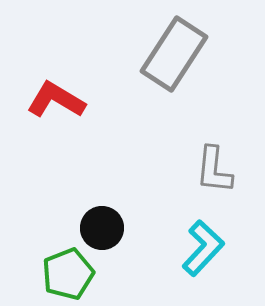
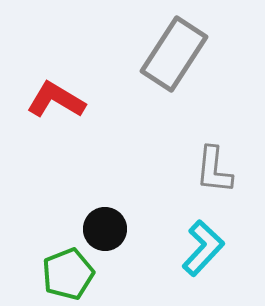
black circle: moved 3 px right, 1 px down
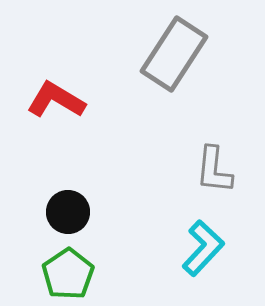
black circle: moved 37 px left, 17 px up
green pentagon: rotated 12 degrees counterclockwise
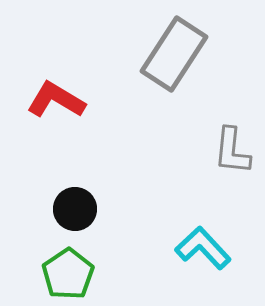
gray L-shape: moved 18 px right, 19 px up
black circle: moved 7 px right, 3 px up
cyan L-shape: rotated 86 degrees counterclockwise
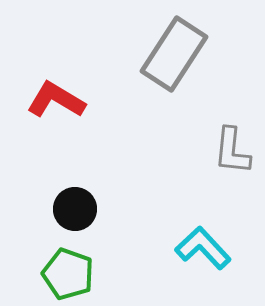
green pentagon: rotated 18 degrees counterclockwise
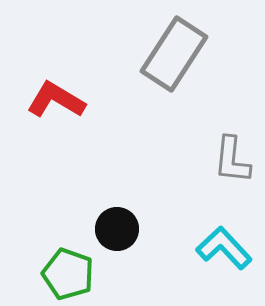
gray L-shape: moved 9 px down
black circle: moved 42 px right, 20 px down
cyan L-shape: moved 21 px right
